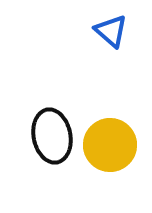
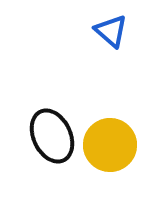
black ellipse: rotated 14 degrees counterclockwise
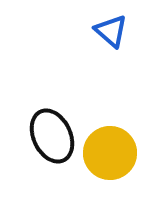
yellow circle: moved 8 px down
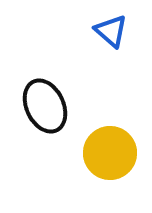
black ellipse: moved 7 px left, 30 px up
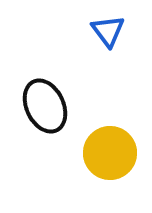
blue triangle: moved 3 px left; rotated 12 degrees clockwise
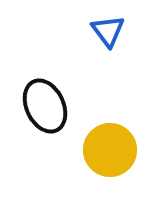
yellow circle: moved 3 px up
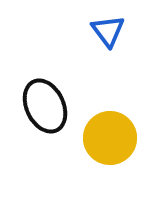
yellow circle: moved 12 px up
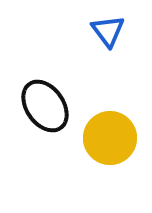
black ellipse: rotated 10 degrees counterclockwise
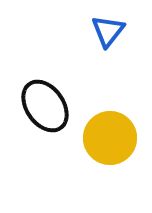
blue triangle: rotated 15 degrees clockwise
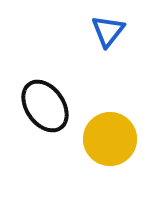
yellow circle: moved 1 px down
